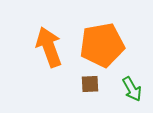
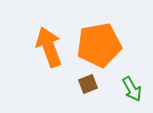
orange pentagon: moved 3 px left
brown square: moved 2 px left; rotated 18 degrees counterclockwise
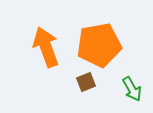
orange arrow: moved 3 px left
brown square: moved 2 px left, 2 px up
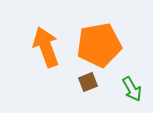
brown square: moved 2 px right
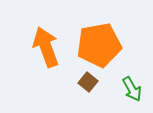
brown square: rotated 30 degrees counterclockwise
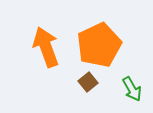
orange pentagon: rotated 15 degrees counterclockwise
brown square: rotated 12 degrees clockwise
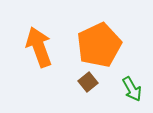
orange arrow: moved 7 px left
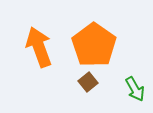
orange pentagon: moved 5 px left; rotated 12 degrees counterclockwise
green arrow: moved 3 px right
